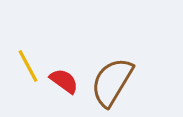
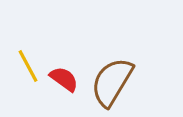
red semicircle: moved 2 px up
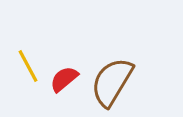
red semicircle: rotated 76 degrees counterclockwise
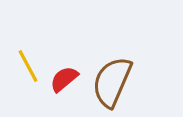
brown semicircle: rotated 8 degrees counterclockwise
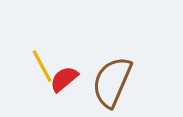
yellow line: moved 14 px right
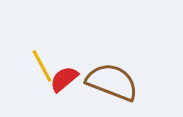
brown semicircle: rotated 88 degrees clockwise
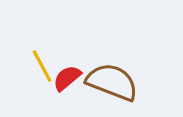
red semicircle: moved 3 px right, 1 px up
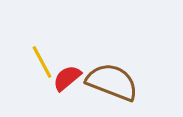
yellow line: moved 4 px up
